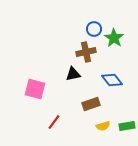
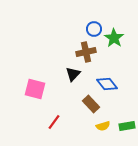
black triangle: rotated 35 degrees counterclockwise
blue diamond: moved 5 px left, 4 px down
brown rectangle: rotated 66 degrees clockwise
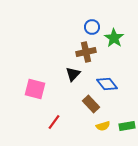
blue circle: moved 2 px left, 2 px up
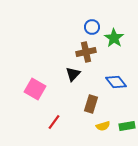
blue diamond: moved 9 px right, 2 px up
pink square: rotated 15 degrees clockwise
brown rectangle: rotated 60 degrees clockwise
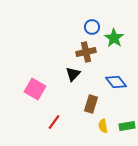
yellow semicircle: rotated 96 degrees clockwise
